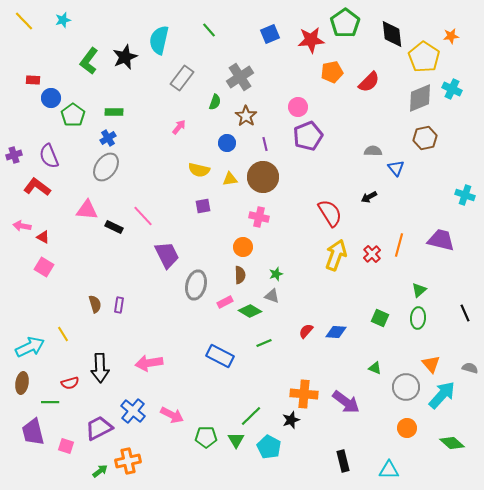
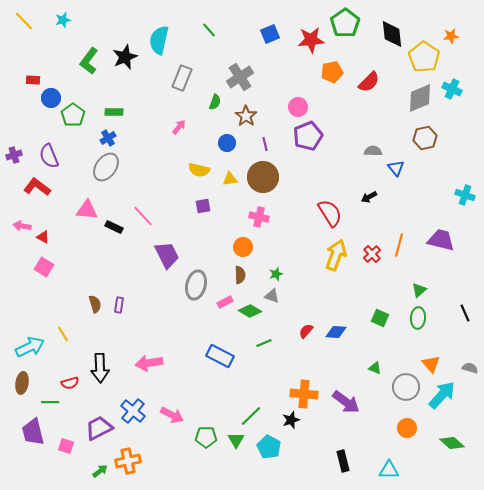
gray rectangle at (182, 78): rotated 15 degrees counterclockwise
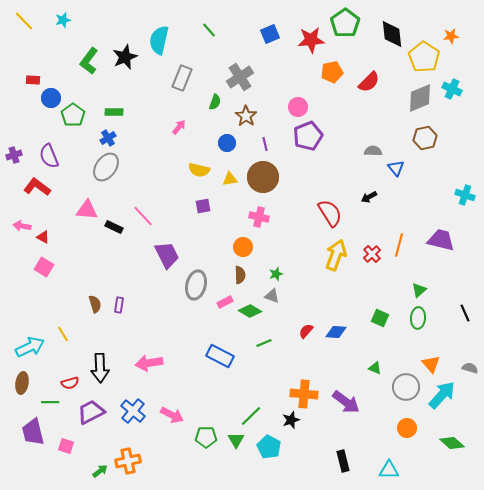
purple trapezoid at (99, 428): moved 8 px left, 16 px up
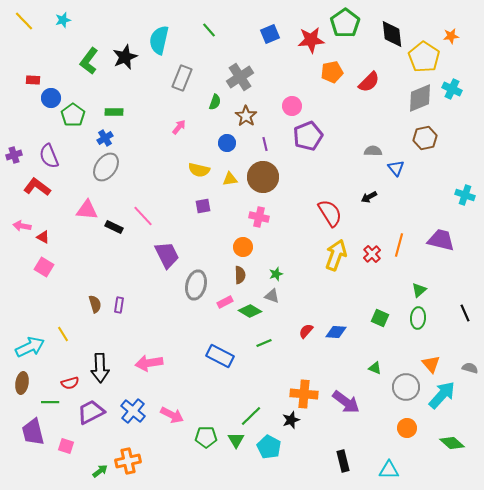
pink circle at (298, 107): moved 6 px left, 1 px up
blue cross at (108, 138): moved 3 px left
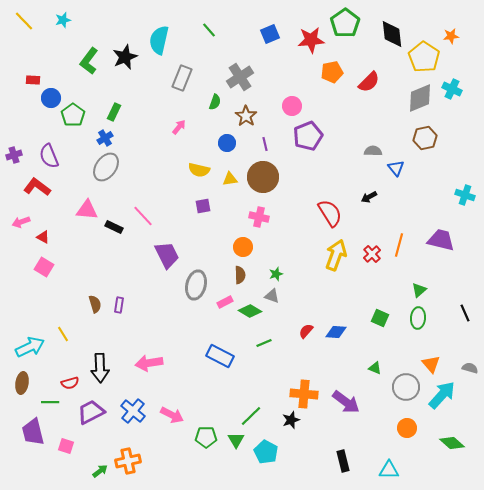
green rectangle at (114, 112): rotated 66 degrees counterclockwise
pink arrow at (22, 226): moved 1 px left, 4 px up; rotated 30 degrees counterclockwise
cyan pentagon at (269, 447): moved 3 px left, 5 px down
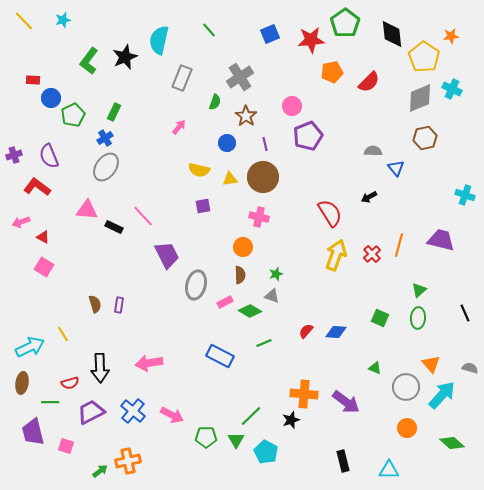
green pentagon at (73, 115): rotated 10 degrees clockwise
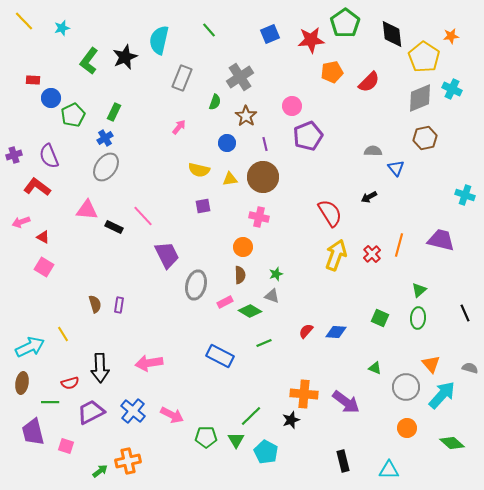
cyan star at (63, 20): moved 1 px left, 8 px down
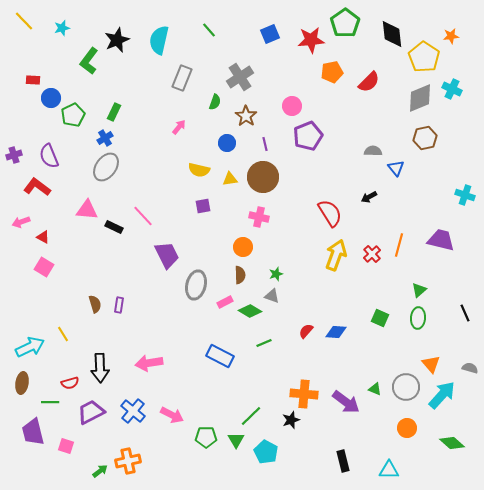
black star at (125, 57): moved 8 px left, 17 px up
green triangle at (375, 368): moved 21 px down
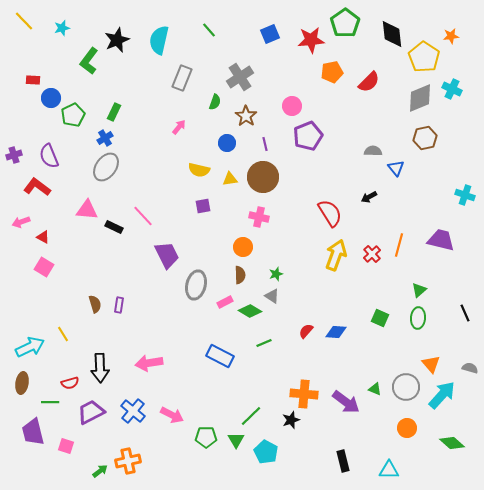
gray triangle at (272, 296): rotated 14 degrees clockwise
